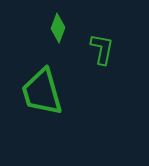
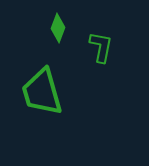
green L-shape: moved 1 px left, 2 px up
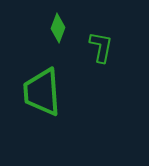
green trapezoid: rotated 12 degrees clockwise
